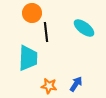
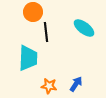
orange circle: moved 1 px right, 1 px up
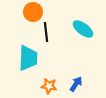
cyan ellipse: moved 1 px left, 1 px down
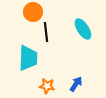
cyan ellipse: rotated 20 degrees clockwise
orange star: moved 2 px left
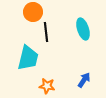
cyan ellipse: rotated 15 degrees clockwise
cyan trapezoid: rotated 12 degrees clockwise
blue arrow: moved 8 px right, 4 px up
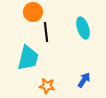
cyan ellipse: moved 1 px up
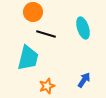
black line: moved 2 px down; rotated 66 degrees counterclockwise
orange star: rotated 28 degrees counterclockwise
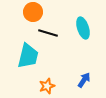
black line: moved 2 px right, 1 px up
cyan trapezoid: moved 2 px up
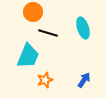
cyan trapezoid: rotated 8 degrees clockwise
orange star: moved 2 px left, 6 px up
